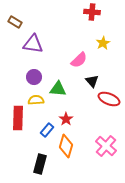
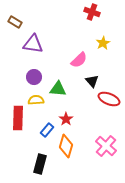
red cross: rotated 14 degrees clockwise
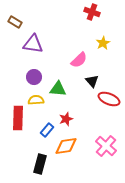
red star: rotated 16 degrees clockwise
orange diamond: rotated 65 degrees clockwise
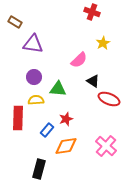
black triangle: moved 1 px right; rotated 16 degrees counterclockwise
black rectangle: moved 1 px left, 5 px down
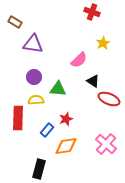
pink cross: moved 2 px up
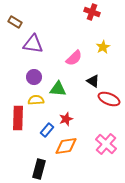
yellow star: moved 4 px down
pink semicircle: moved 5 px left, 2 px up
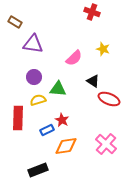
yellow star: moved 2 px down; rotated 24 degrees counterclockwise
yellow semicircle: moved 2 px right; rotated 14 degrees counterclockwise
red star: moved 4 px left, 1 px down; rotated 24 degrees counterclockwise
blue rectangle: rotated 24 degrees clockwise
black rectangle: moved 1 px left, 1 px down; rotated 54 degrees clockwise
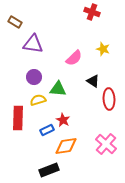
red ellipse: rotated 65 degrees clockwise
red star: moved 1 px right
black rectangle: moved 11 px right
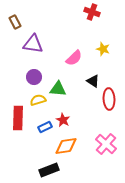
brown rectangle: rotated 32 degrees clockwise
blue rectangle: moved 2 px left, 3 px up
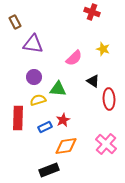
red star: rotated 16 degrees clockwise
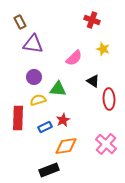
red cross: moved 8 px down
brown rectangle: moved 5 px right
